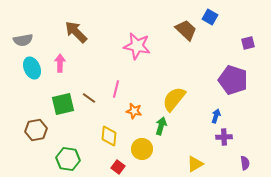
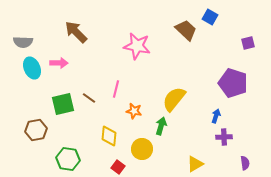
gray semicircle: moved 2 px down; rotated 12 degrees clockwise
pink arrow: moved 1 px left; rotated 90 degrees clockwise
purple pentagon: moved 3 px down
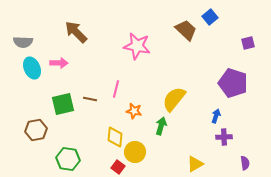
blue square: rotated 21 degrees clockwise
brown line: moved 1 px right, 1 px down; rotated 24 degrees counterclockwise
yellow diamond: moved 6 px right, 1 px down
yellow circle: moved 7 px left, 3 px down
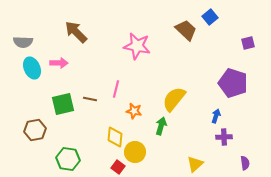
brown hexagon: moved 1 px left
yellow triangle: rotated 12 degrees counterclockwise
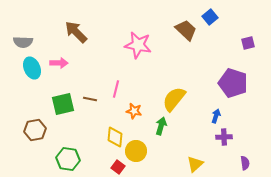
pink star: moved 1 px right, 1 px up
yellow circle: moved 1 px right, 1 px up
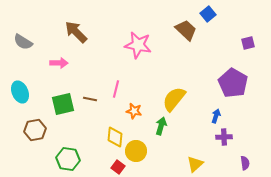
blue square: moved 2 px left, 3 px up
gray semicircle: rotated 30 degrees clockwise
cyan ellipse: moved 12 px left, 24 px down
purple pentagon: rotated 12 degrees clockwise
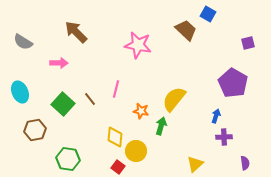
blue square: rotated 21 degrees counterclockwise
brown line: rotated 40 degrees clockwise
green square: rotated 35 degrees counterclockwise
orange star: moved 7 px right
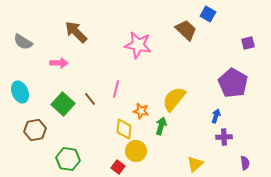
yellow diamond: moved 9 px right, 8 px up
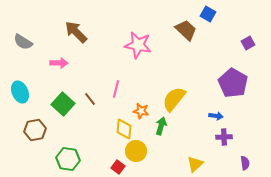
purple square: rotated 16 degrees counterclockwise
blue arrow: rotated 80 degrees clockwise
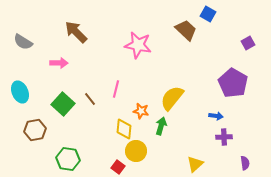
yellow semicircle: moved 2 px left, 1 px up
